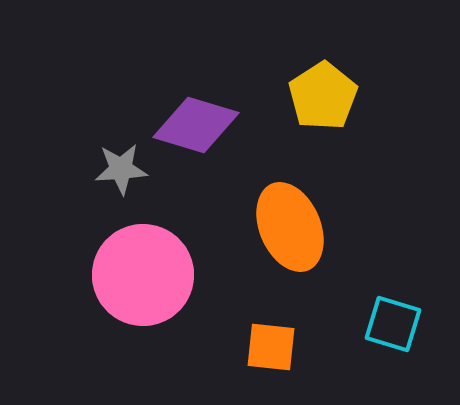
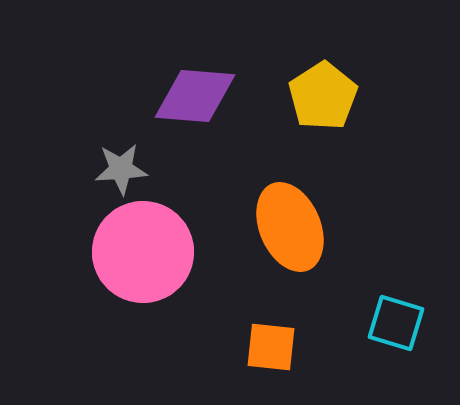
purple diamond: moved 1 px left, 29 px up; rotated 12 degrees counterclockwise
pink circle: moved 23 px up
cyan square: moved 3 px right, 1 px up
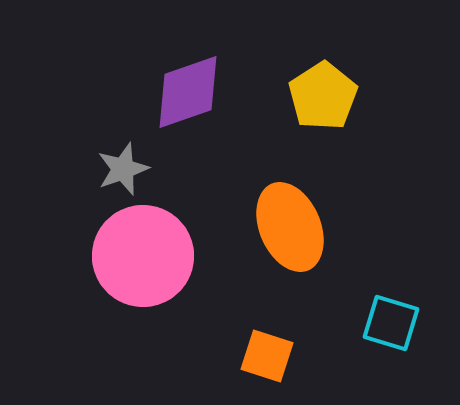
purple diamond: moved 7 px left, 4 px up; rotated 24 degrees counterclockwise
gray star: moved 2 px right; rotated 16 degrees counterclockwise
pink circle: moved 4 px down
cyan square: moved 5 px left
orange square: moved 4 px left, 9 px down; rotated 12 degrees clockwise
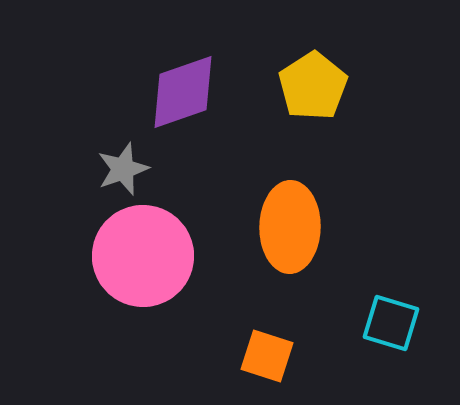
purple diamond: moved 5 px left
yellow pentagon: moved 10 px left, 10 px up
orange ellipse: rotated 24 degrees clockwise
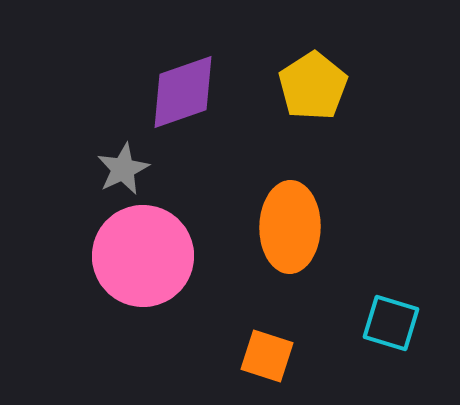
gray star: rotated 6 degrees counterclockwise
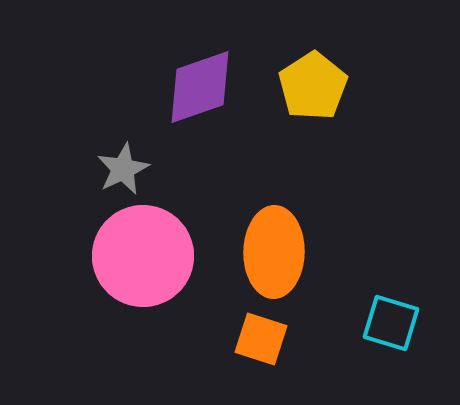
purple diamond: moved 17 px right, 5 px up
orange ellipse: moved 16 px left, 25 px down
orange square: moved 6 px left, 17 px up
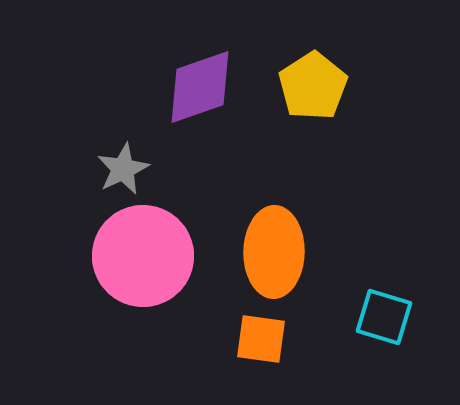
cyan square: moved 7 px left, 6 px up
orange square: rotated 10 degrees counterclockwise
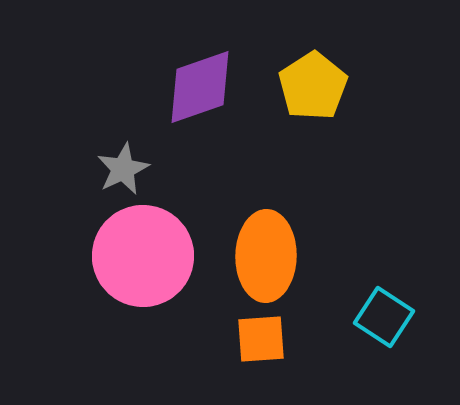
orange ellipse: moved 8 px left, 4 px down
cyan square: rotated 16 degrees clockwise
orange square: rotated 12 degrees counterclockwise
